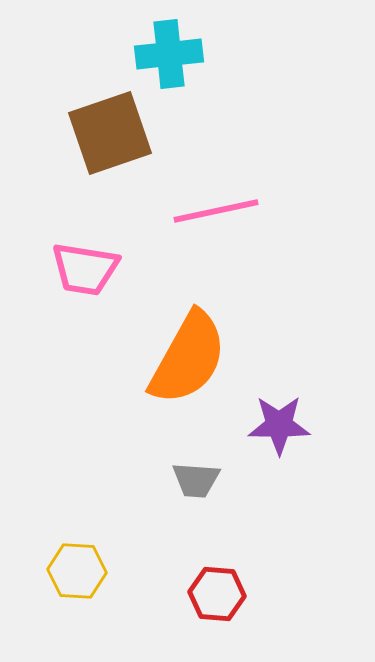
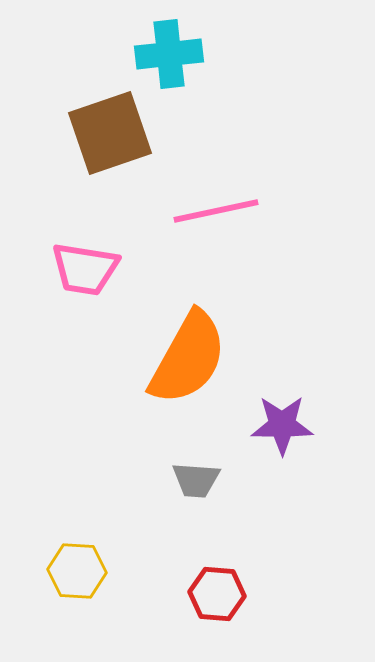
purple star: moved 3 px right
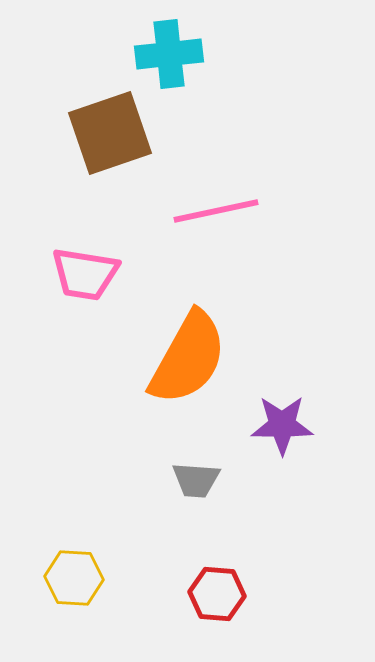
pink trapezoid: moved 5 px down
yellow hexagon: moved 3 px left, 7 px down
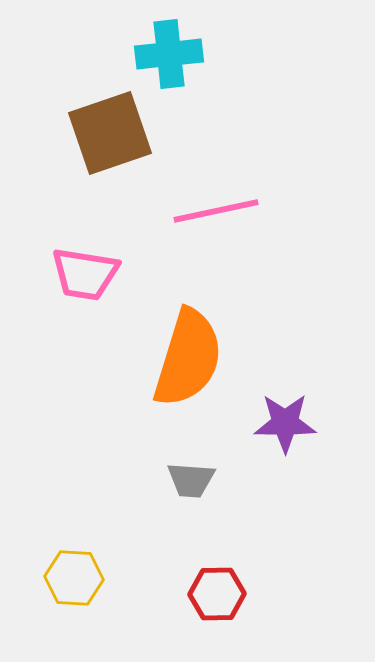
orange semicircle: rotated 12 degrees counterclockwise
purple star: moved 3 px right, 2 px up
gray trapezoid: moved 5 px left
red hexagon: rotated 6 degrees counterclockwise
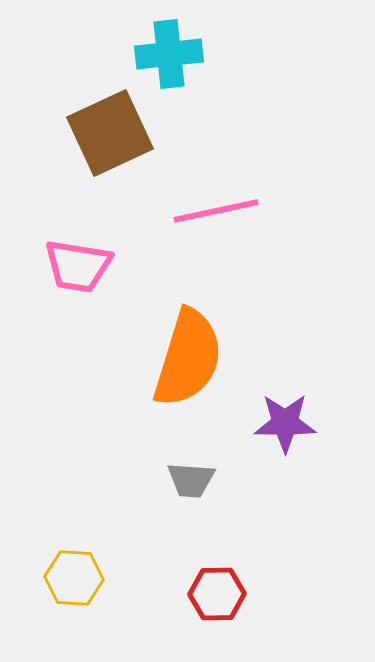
brown square: rotated 6 degrees counterclockwise
pink trapezoid: moved 7 px left, 8 px up
